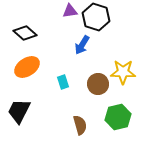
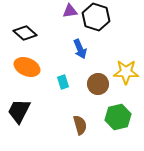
blue arrow: moved 2 px left, 4 px down; rotated 54 degrees counterclockwise
orange ellipse: rotated 55 degrees clockwise
yellow star: moved 3 px right
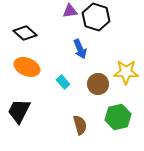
cyan rectangle: rotated 24 degrees counterclockwise
